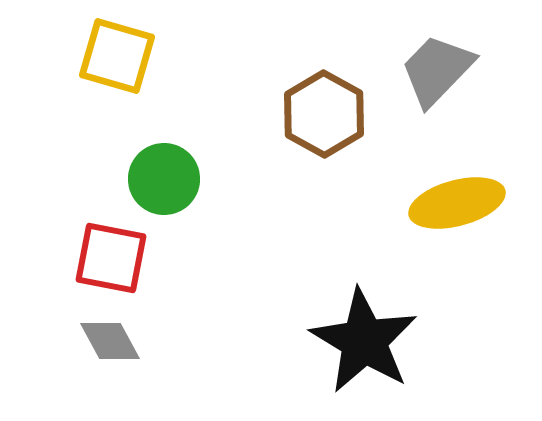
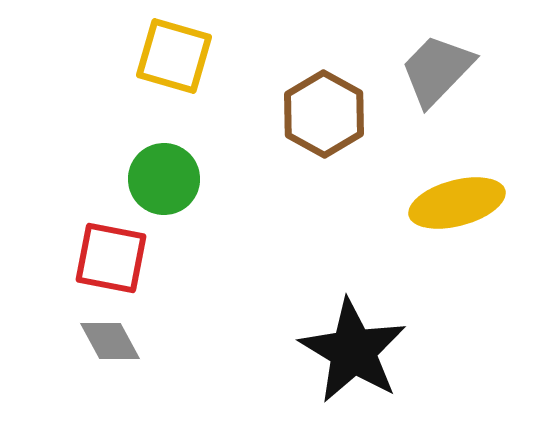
yellow square: moved 57 px right
black star: moved 11 px left, 10 px down
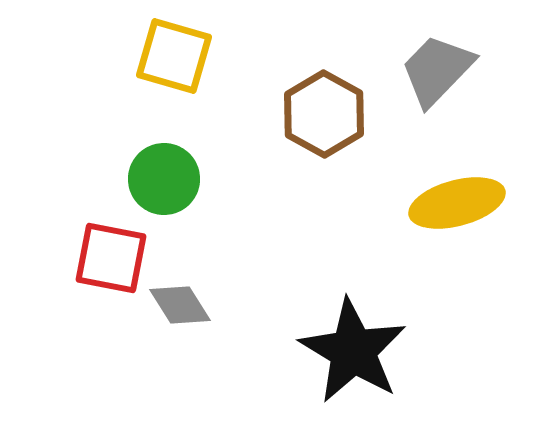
gray diamond: moved 70 px right, 36 px up; rotated 4 degrees counterclockwise
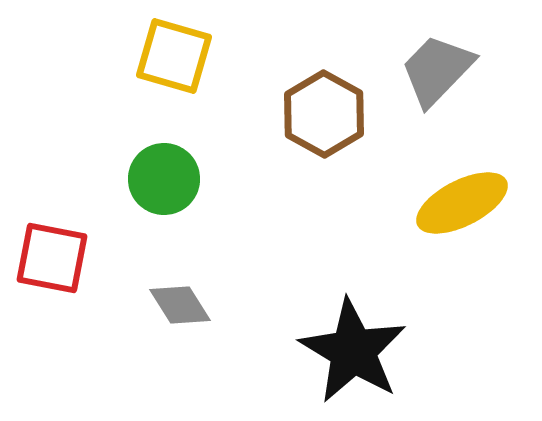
yellow ellipse: moved 5 px right; rotated 12 degrees counterclockwise
red square: moved 59 px left
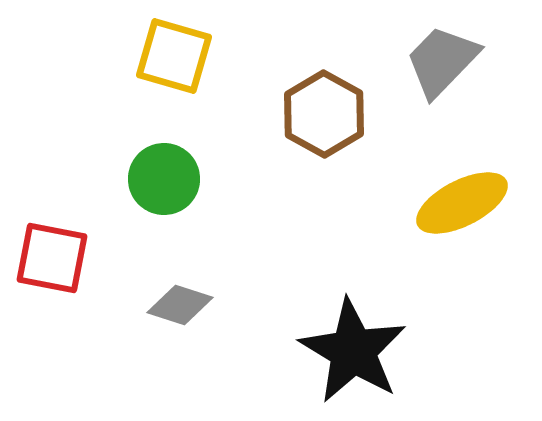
gray trapezoid: moved 5 px right, 9 px up
gray diamond: rotated 40 degrees counterclockwise
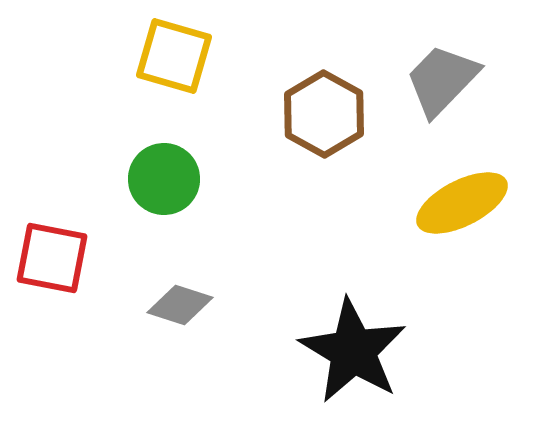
gray trapezoid: moved 19 px down
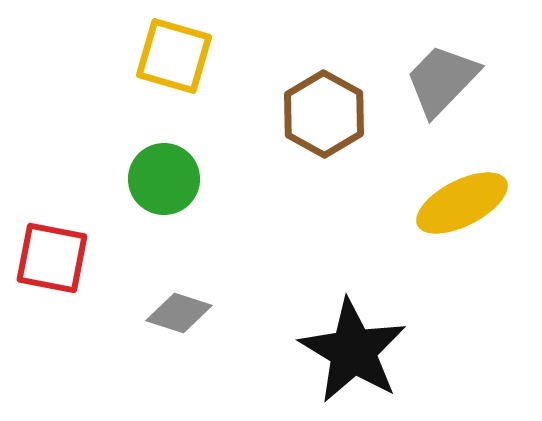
gray diamond: moved 1 px left, 8 px down
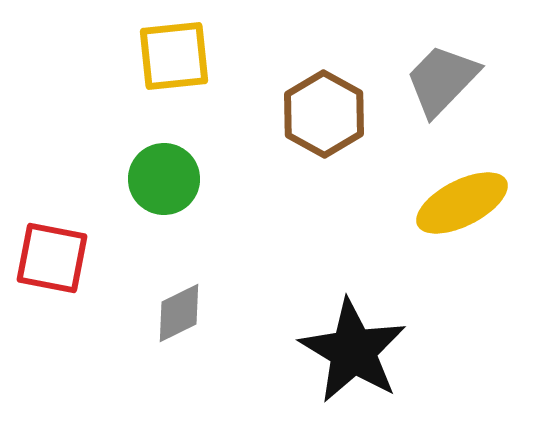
yellow square: rotated 22 degrees counterclockwise
gray diamond: rotated 44 degrees counterclockwise
